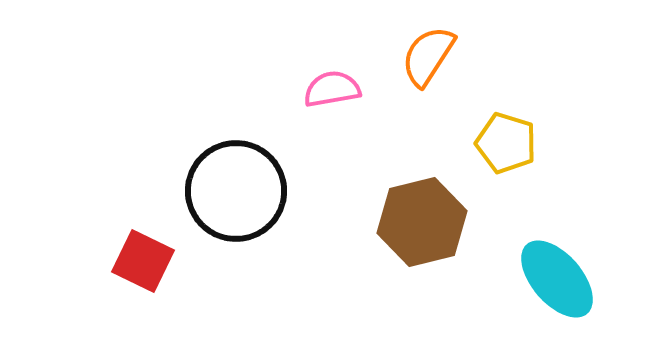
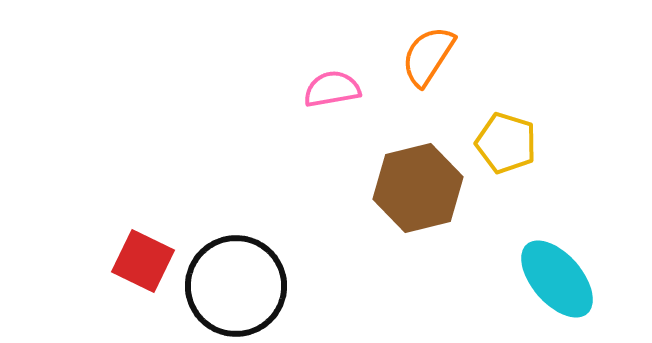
black circle: moved 95 px down
brown hexagon: moved 4 px left, 34 px up
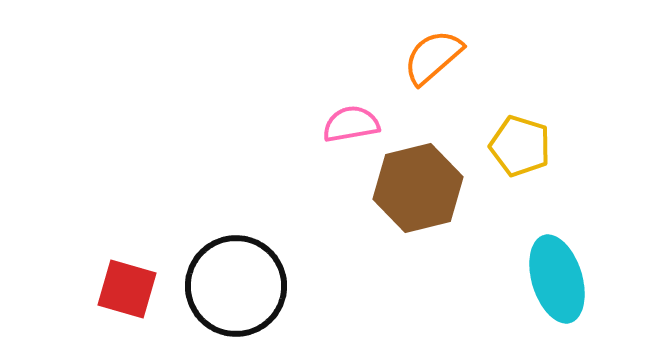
orange semicircle: moved 5 px right, 1 px down; rotated 16 degrees clockwise
pink semicircle: moved 19 px right, 35 px down
yellow pentagon: moved 14 px right, 3 px down
red square: moved 16 px left, 28 px down; rotated 10 degrees counterclockwise
cyan ellipse: rotated 24 degrees clockwise
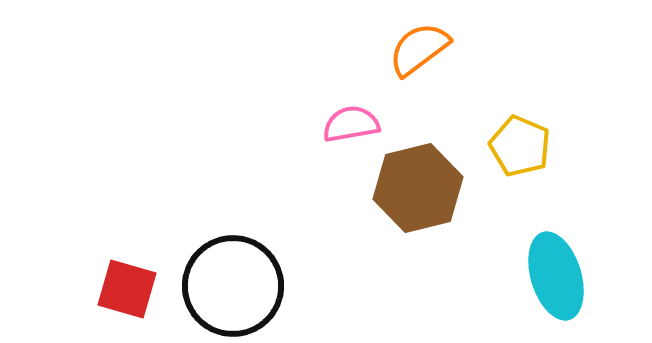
orange semicircle: moved 14 px left, 8 px up; rotated 4 degrees clockwise
yellow pentagon: rotated 6 degrees clockwise
cyan ellipse: moved 1 px left, 3 px up
black circle: moved 3 px left
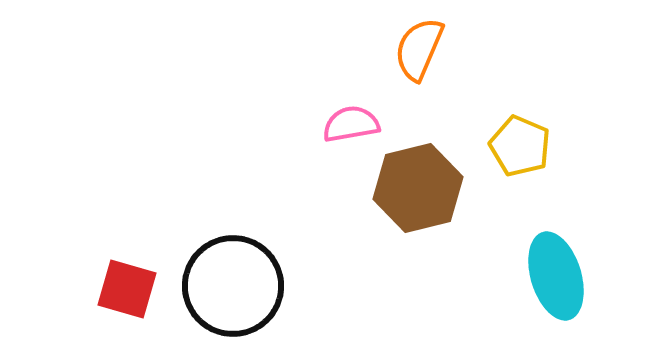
orange semicircle: rotated 30 degrees counterclockwise
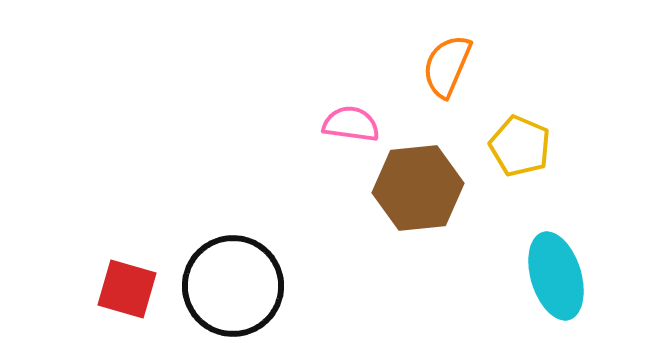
orange semicircle: moved 28 px right, 17 px down
pink semicircle: rotated 18 degrees clockwise
brown hexagon: rotated 8 degrees clockwise
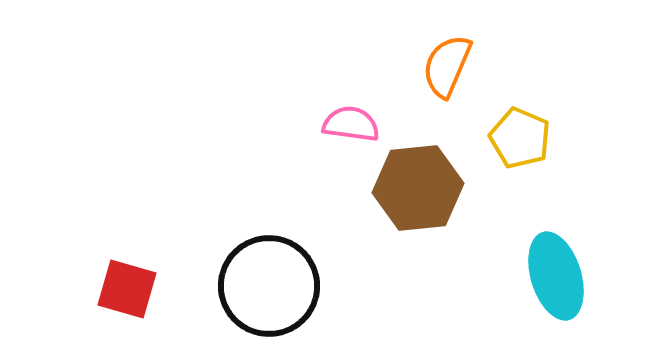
yellow pentagon: moved 8 px up
black circle: moved 36 px right
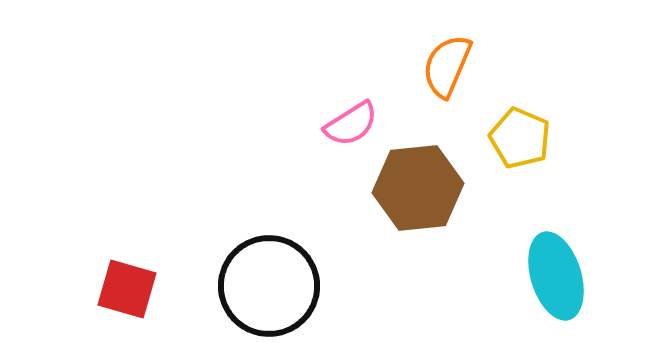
pink semicircle: rotated 140 degrees clockwise
